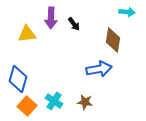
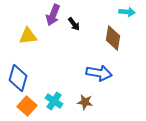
purple arrow: moved 2 px right, 3 px up; rotated 20 degrees clockwise
yellow triangle: moved 1 px right, 2 px down
brown diamond: moved 2 px up
blue arrow: moved 4 px down; rotated 20 degrees clockwise
blue diamond: moved 1 px up
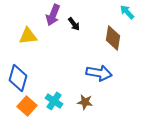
cyan arrow: rotated 140 degrees counterclockwise
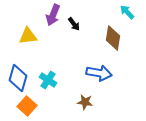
cyan cross: moved 6 px left, 21 px up
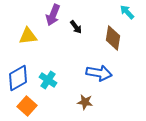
black arrow: moved 2 px right, 3 px down
blue diamond: rotated 44 degrees clockwise
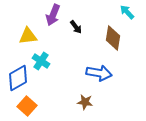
cyan cross: moved 7 px left, 19 px up
